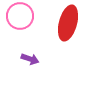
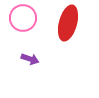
pink circle: moved 3 px right, 2 px down
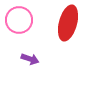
pink circle: moved 4 px left, 2 px down
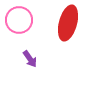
purple arrow: rotated 36 degrees clockwise
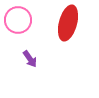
pink circle: moved 1 px left
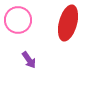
purple arrow: moved 1 px left, 1 px down
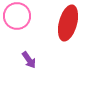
pink circle: moved 1 px left, 4 px up
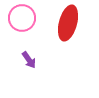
pink circle: moved 5 px right, 2 px down
